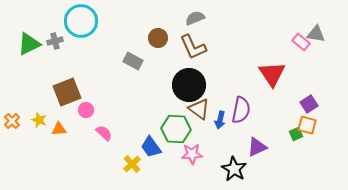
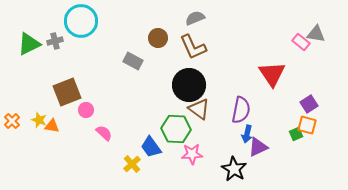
blue arrow: moved 27 px right, 14 px down
orange triangle: moved 7 px left, 3 px up; rotated 14 degrees clockwise
purple triangle: moved 1 px right
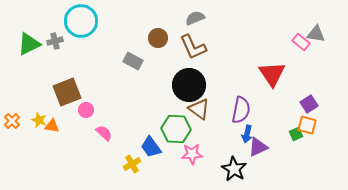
yellow cross: rotated 12 degrees clockwise
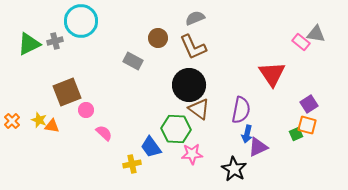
yellow cross: rotated 18 degrees clockwise
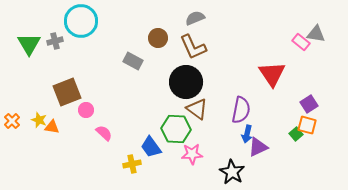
green triangle: rotated 35 degrees counterclockwise
black circle: moved 3 px left, 3 px up
brown triangle: moved 2 px left
orange triangle: moved 1 px down
green square: rotated 16 degrees counterclockwise
black star: moved 2 px left, 3 px down
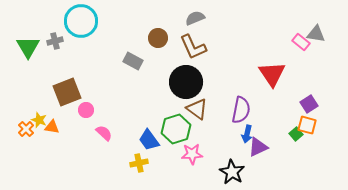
green triangle: moved 1 px left, 3 px down
orange cross: moved 14 px right, 8 px down
green hexagon: rotated 20 degrees counterclockwise
blue trapezoid: moved 2 px left, 7 px up
yellow cross: moved 7 px right, 1 px up
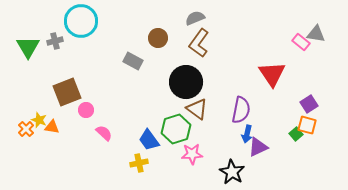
brown L-shape: moved 6 px right, 4 px up; rotated 60 degrees clockwise
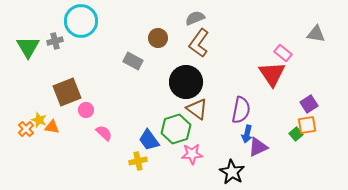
pink rectangle: moved 18 px left, 11 px down
orange square: rotated 24 degrees counterclockwise
yellow cross: moved 1 px left, 2 px up
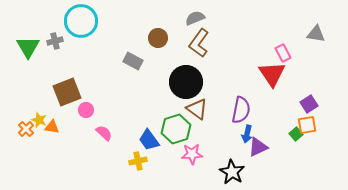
pink rectangle: rotated 24 degrees clockwise
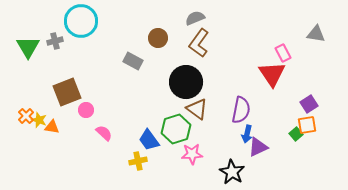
orange cross: moved 13 px up
